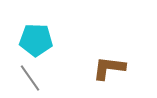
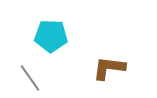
cyan pentagon: moved 15 px right, 4 px up
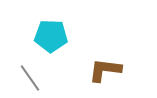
brown L-shape: moved 4 px left, 2 px down
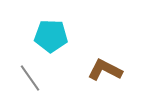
brown L-shape: rotated 20 degrees clockwise
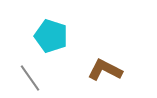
cyan pentagon: rotated 16 degrees clockwise
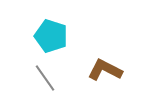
gray line: moved 15 px right
